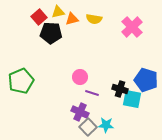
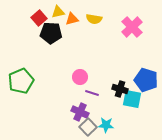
red square: moved 1 px down
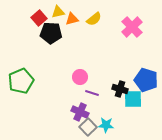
yellow semicircle: rotated 49 degrees counterclockwise
cyan square: moved 1 px right; rotated 12 degrees counterclockwise
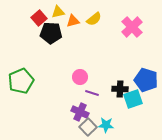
orange triangle: moved 1 px right, 2 px down
black cross: rotated 14 degrees counterclockwise
cyan square: rotated 18 degrees counterclockwise
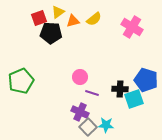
yellow triangle: rotated 24 degrees counterclockwise
red square: rotated 21 degrees clockwise
pink cross: rotated 15 degrees counterclockwise
cyan square: moved 1 px right
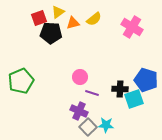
orange triangle: moved 2 px down
purple cross: moved 1 px left, 1 px up
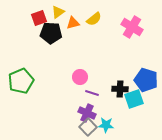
purple cross: moved 8 px right, 2 px down
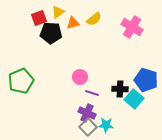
cyan square: rotated 30 degrees counterclockwise
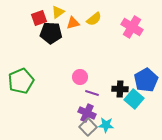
blue pentagon: rotated 25 degrees clockwise
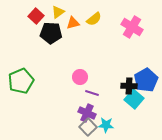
red square: moved 3 px left, 2 px up; rotated 28 degrees counterclockwise
black cross: moved 9 px right, 3 px up
